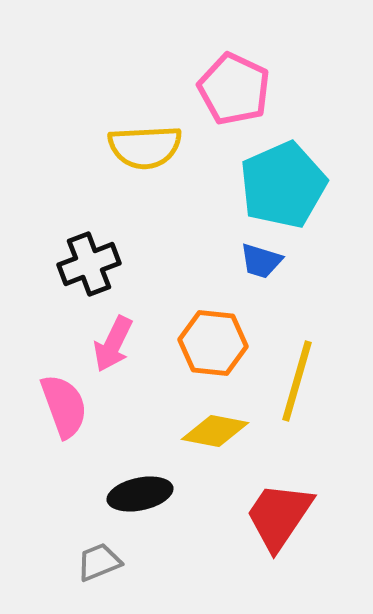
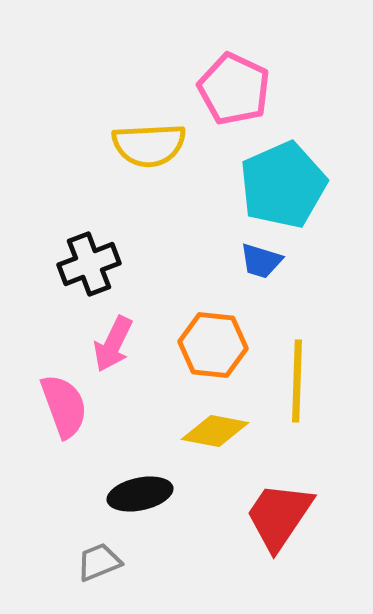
yellow semicircle: moved 4 px right, 2 px up
orange hexagon: moved 2 px down
yellow line: rotated 14 degrees counterclockwise
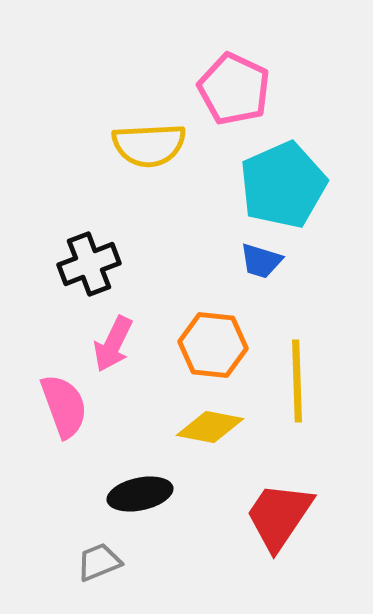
yellow line: rotated 4 degrees counterclockwise
yellow diamond: moved 5 px left, 4 px up
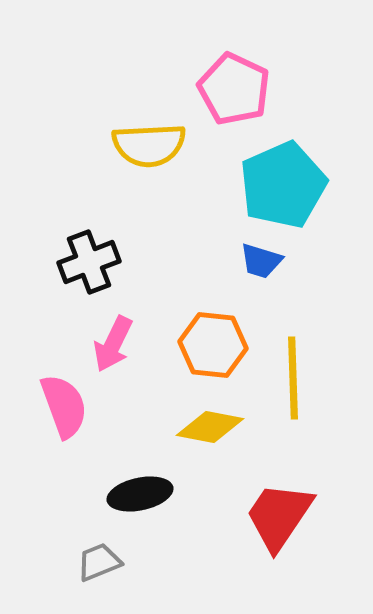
black cross: moved 2 px up
yellow line: moved 4 px left, 3 px up
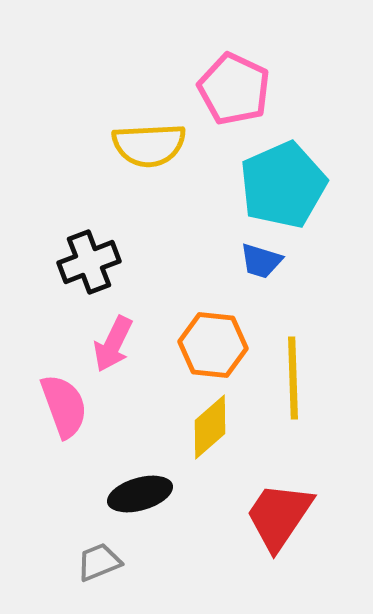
yellow diamond: rotated 52 degrees counterclockwise
black ellipse: rotated 4 degrees counterclockwise
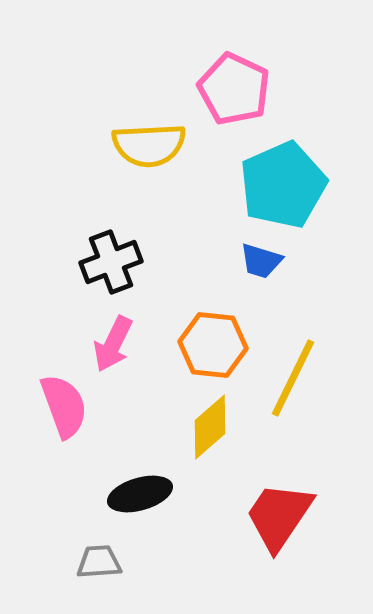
black cross: moved 22 px right
yellow line: rotated 28 degrees clockwise
gray trapezoid: rotated 18 degrees clockwise
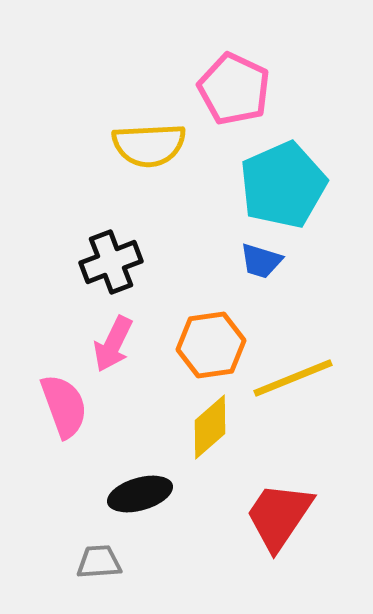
orange hexagon: moved 2 px left; rotated 14 degrees counterclockwise
yellow line: rotated 42 degrees clockwise
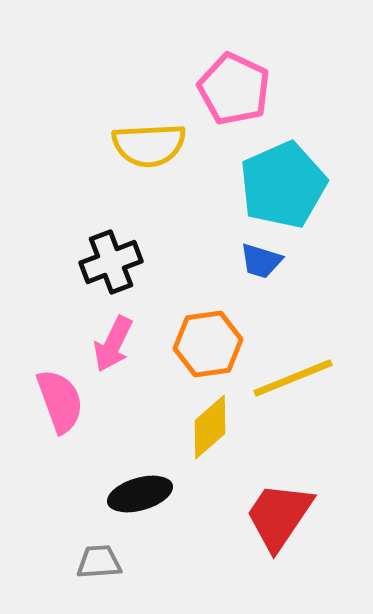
orange hexagon: moved 3 px left, 1 px up
pink semicircle: moved 4 px left, 5 px up
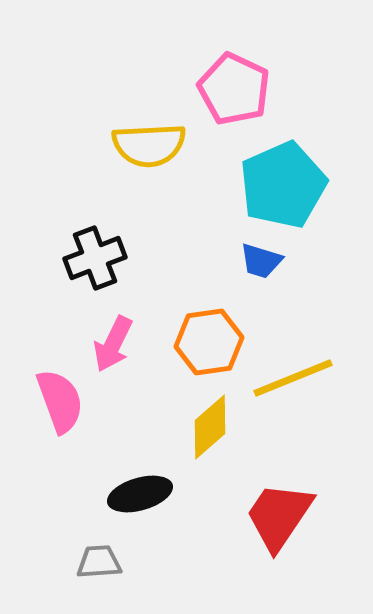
black cross: moved 16 px left, 4 px up
orange hexagon: moved 1 px right, 2 px up
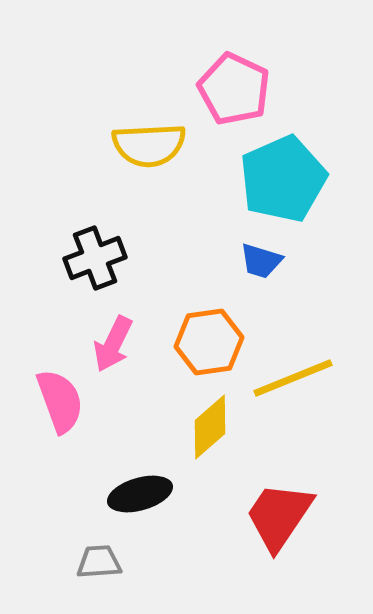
cyan pentagon: moved 6 px up
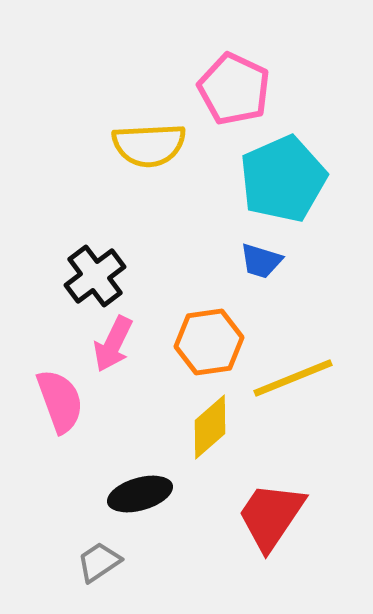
black cross: moved 18 px down; rotated 16 degrees counterclockwise
red trapezoid: moved 8 px left
gray trapezoid: rotated 30 degrees counterclockwise
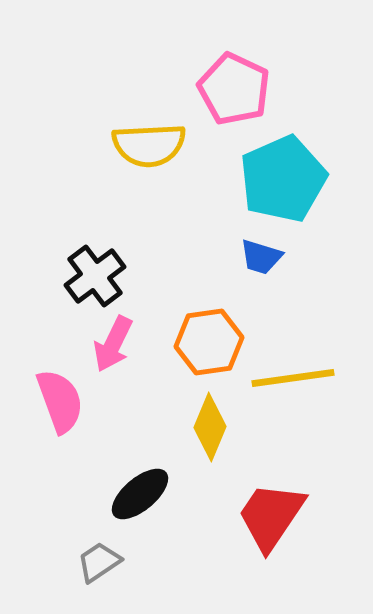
blue trapezoid: moved 4 px up
yellow line: rotated 14 degrees clockwise
yellow diamond: rotated 26 degrees counterclockwise
black ellipse: rotated 24 degrees counterclockwise
